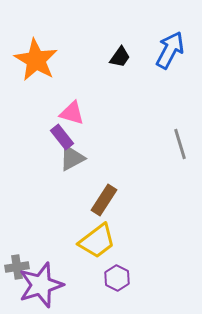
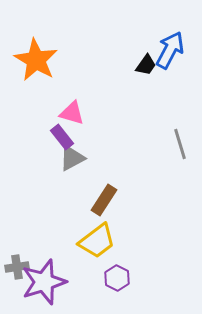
black trapezoid: moved 26 px right, 8 px down
purple star: moved 3 px right, 3 px up
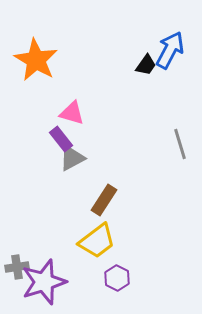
purple rectangle: moved 1 px left, 2 px down
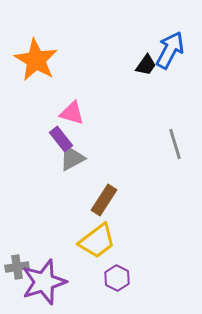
gray line: moved 5 px left
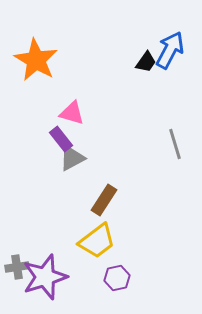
black trapezoid: moved 3 px up
purple hexagon: rotated 20 degrees clockwise
purple star: moved 1 px right, 5 px up
